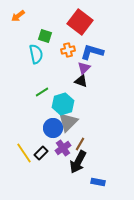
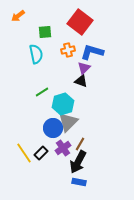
green square: moved 4 px up; rotated 24 degrees counterclockwise
blue rectangle: moved 19 px left
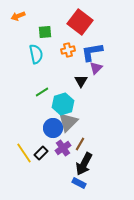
orange arrow: rotated 16 degrees clockwise
blue L-shape: rotated 25 degrees counterclockwise
purple triangle: moved 12 px right
black triangle: rotated 40 degrees clockwise
black arrow: moved 6 px right, 2 px down
blue rectangle: moved 1 px down; rotated 16 degrees clockwise
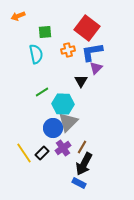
red square: moved 7 px right, 6 px down
cyan hexagon: rotated 20 degrees clockwise
brown line: moved 2 px right, 3 px down
black rectangle: moved 1 px right
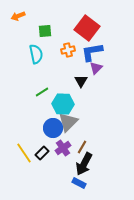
green square: moved 1 px up
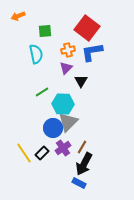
purple triangle: moved 30 px left
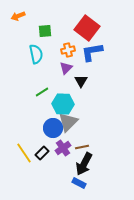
brown line: rotated 48 degrees clockwise
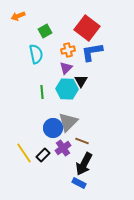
green square: rotated 24 degrees counterclockwise
green line: rotated 64 degrees counterclockwise
cyan hexagon: moved 4 px right, 15 px up
brown line: moved 6 px up; rotated 32 degrees clockwise
black rectangle: moved 1 px right, 2 px down
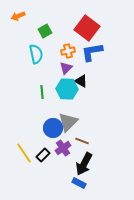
orange cross: moved 1 px down
black triangle: rotated 32 degrees counterclockwise
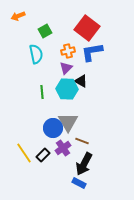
gray triangle: rotated 15 degrees counterclockwise
